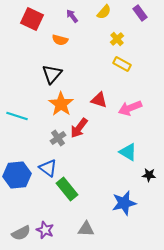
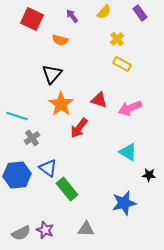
gray cross: moved 26 px left
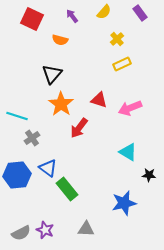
yellow rectangle: rotated 54 degrees counterclockwise
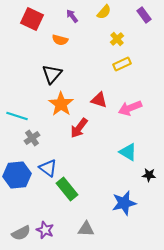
purple rectangle: moved 4 px right, 2 px down
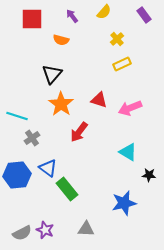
red square: rotated 25 degrees counterclockwise
orange semicircle: moved 1 px right
red arrow: moved 4 px down
gray semicircle: moved 1 px right
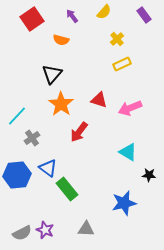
red square: rotated 35 degrees counterclockwise
cyan line: rotated 65 degrees counterclockwise
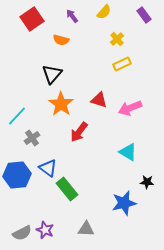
black star: moved 2 px left, 7 px down
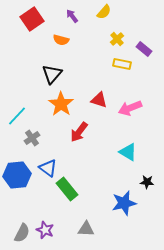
purple rectangle: moved 34 px down; rotated 14 degrees counterclockwise
yellow rectangle: rotated 36 degrees clockwise
gray semicircle: rotated 36 degrees counterclockwise
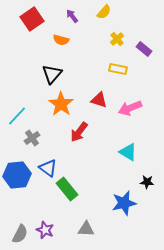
yellow rectangle: moved 4 px left, 5 px down
gray semicircle: moved 2 px left, 1 px down
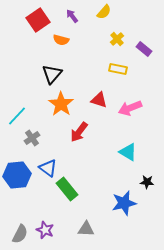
red square: moved 6 px right, 1 px down
